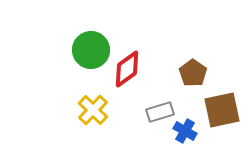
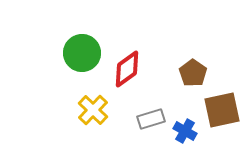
green circle: moved 9 px left, 3 px down
gray rectangle: moved 9 px left, 7 px down
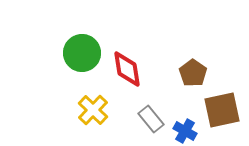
red diamond: rotated 63 degrees counterclockwise
gray rectangle: rotated 68 degrees clockwise
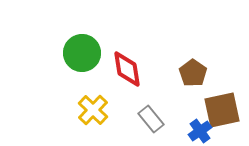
blue cross: moved 15 px right; rotated 25 degrees clockwise
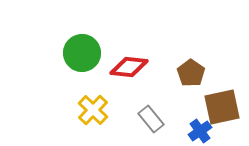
red diamond: moved 2 px right, 2 px up; rotated 75 degrees counterclockwise
brown pentagon: moved 2 px left
brown square: moved 3 px up
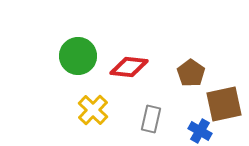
green circle: moved 4 px left, 3 px down
brown square: moved 2 px right, 3 px up
gray rectangle: rotated 52 degrees clockwise
blue cross: rotated 25 degrees counterclockwise
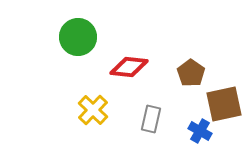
green circle: moved 19 px up
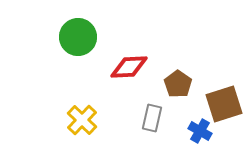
red diamond: rotated 9 degrees counterclockwise
brown pentagon: moved 13 px left, 11 px down
brown square: rotated 6 degrees counterclockwise
yellow cross: moved 11 px left, 10 px down
gray rectangle: moved 1 px right, 1 px up
